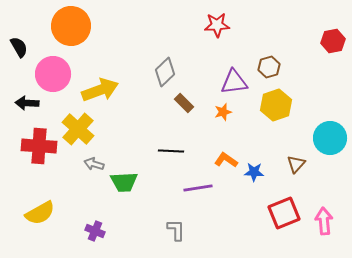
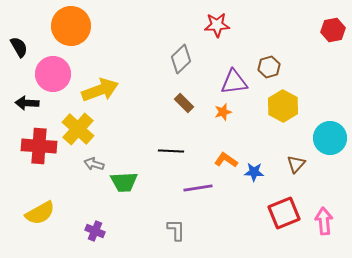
red hexagon: moved 11 px up
gray diamond: moved 16 px right, 13 px up
yellow hexagon: moved 7 px right, 1 px down; rotated 12 degrees counterclockwise
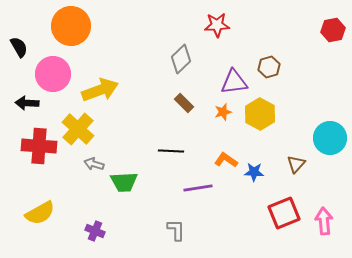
yellow hexagon: moved 23 px left, 8 px down
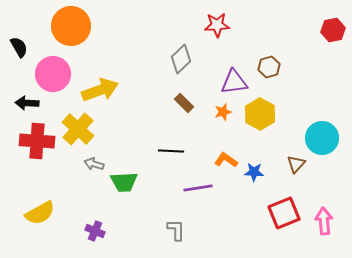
cyan circle: moved 8 px left
red cross: moved 2 px left, 5 px up
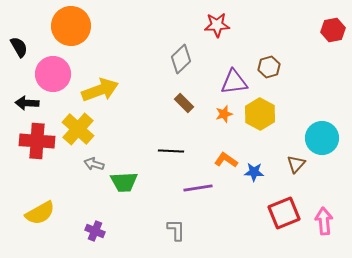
orange star: moved 1 px right, 2 px down
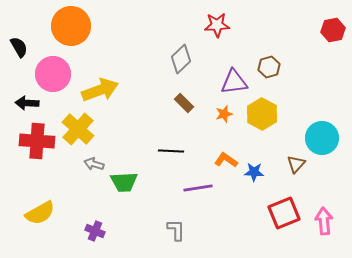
yellow hexagon: moved 2 px right
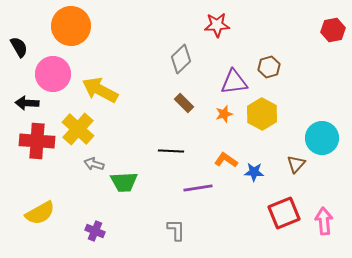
yellow arrow: rotated 132 degrees counterclockwise
